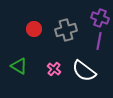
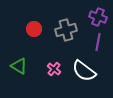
purple cross: moved 2 px left, 1 px up
purple line: moved 1 px left, 1 px down
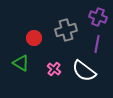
red circle: moved 9 px down
purple line: moved 1 px left, 2 px down
green triangle: moved 2 px right, 3 px up
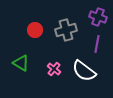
red circle: moved 1 px right, 8 px up
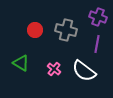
gray cross: rotated 30 degrees clockwise
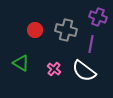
purple line: moved 6 px left
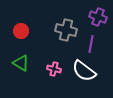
red circle: moved 14 px left, 1 px down
pink cross: rotated 24 degrees counterclockwise
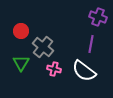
gray cross: moved 23 px left, 17 px down; rotated 25 degrees clockwise
green triangle: rotated 30 degrees clockwise
